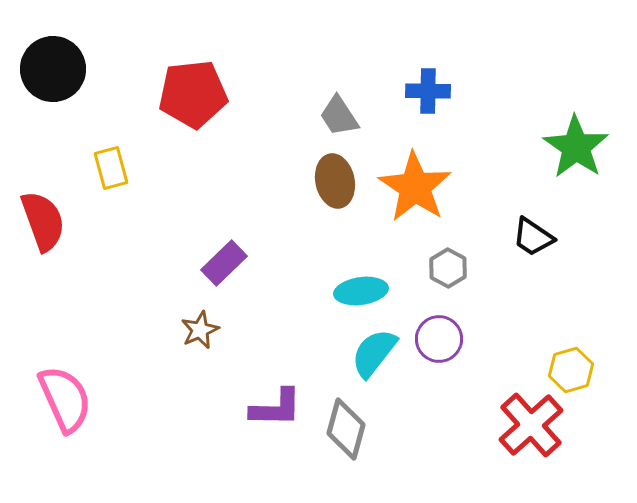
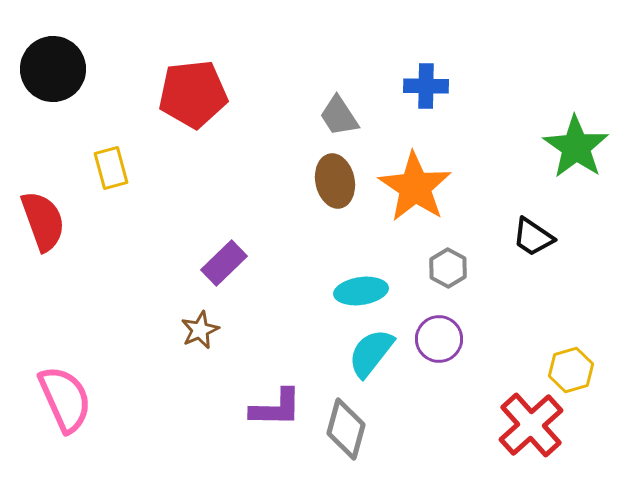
blue cross: moved 2 px left, 5 px up
cyan semicircle: moved 3 px left
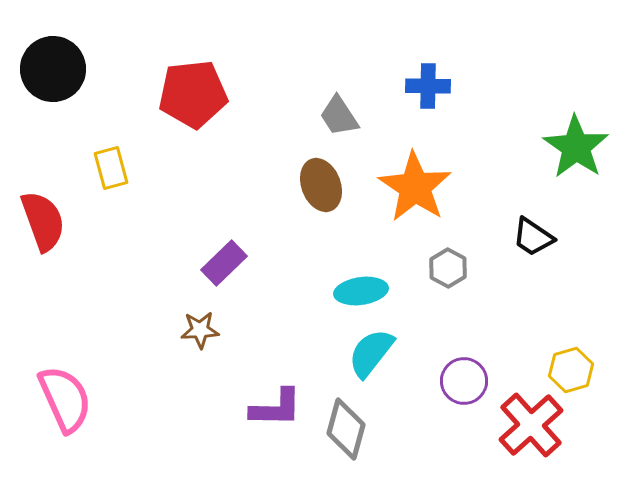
blue cross: moved 2 px right
brown ellipse: moved 14 px left, 4 px down; rotated 9 degrees counterclockwise
brown star: rotated 21 degrees clockwise
purple circle: moved 25 px right, 42 px down
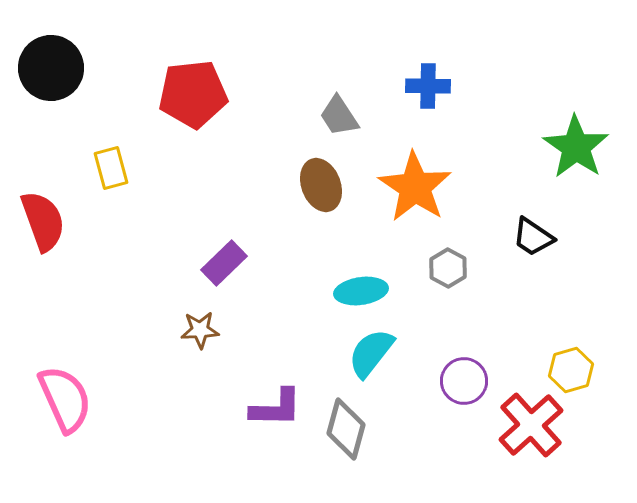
black circle: moved 2 px left, 1 px up
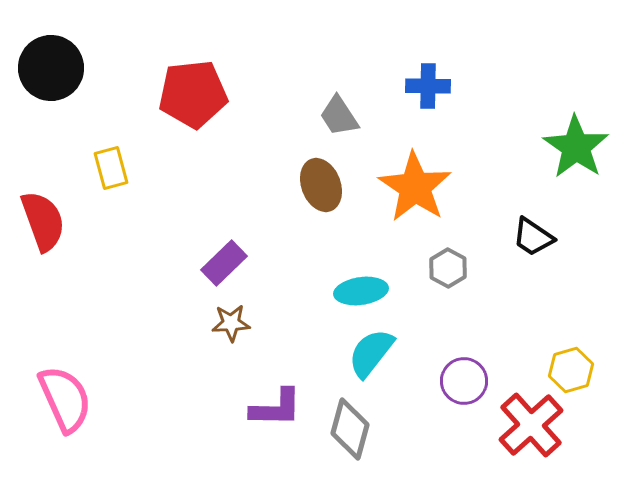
brown star: moved 31 px right, 7 px up
gray diamond: moved 4 px right
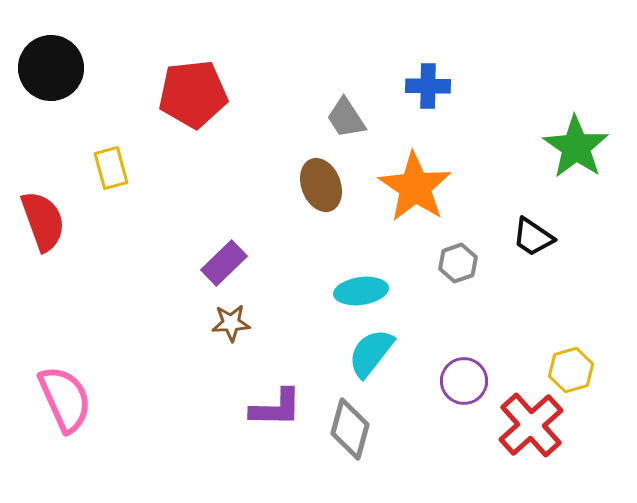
gray trapezoid: moved 7 px right, 2 px down
gray hexagon: moved 10 px right, 5 px up; rotated 12 degrees clockwise
